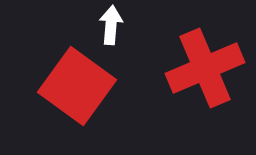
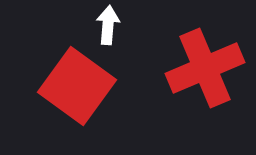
white arrow: moved 3 px left
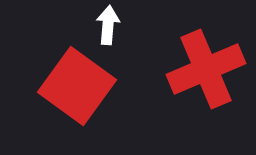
red cross: moved 1 px right, 1 px down
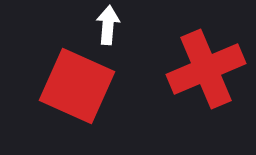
red square: rotated 12 degrees counterclockwise
